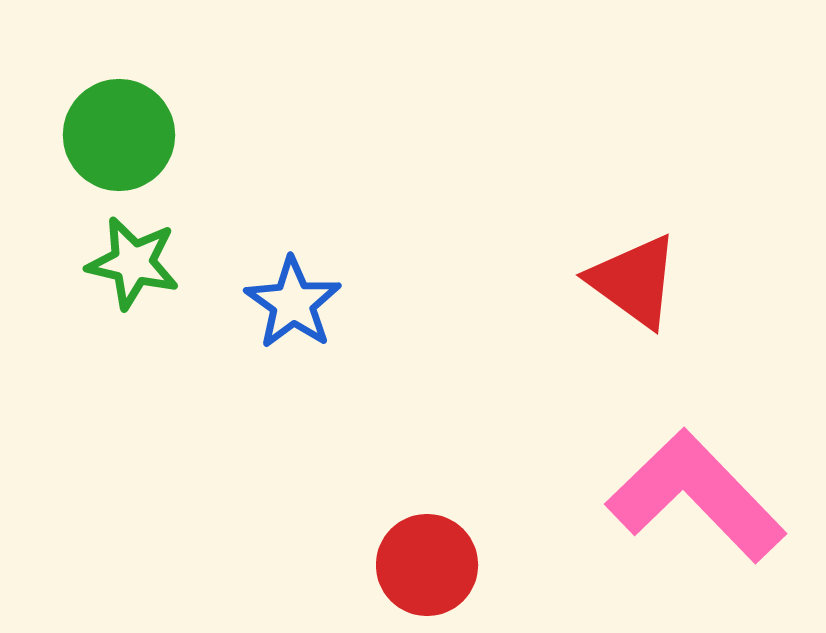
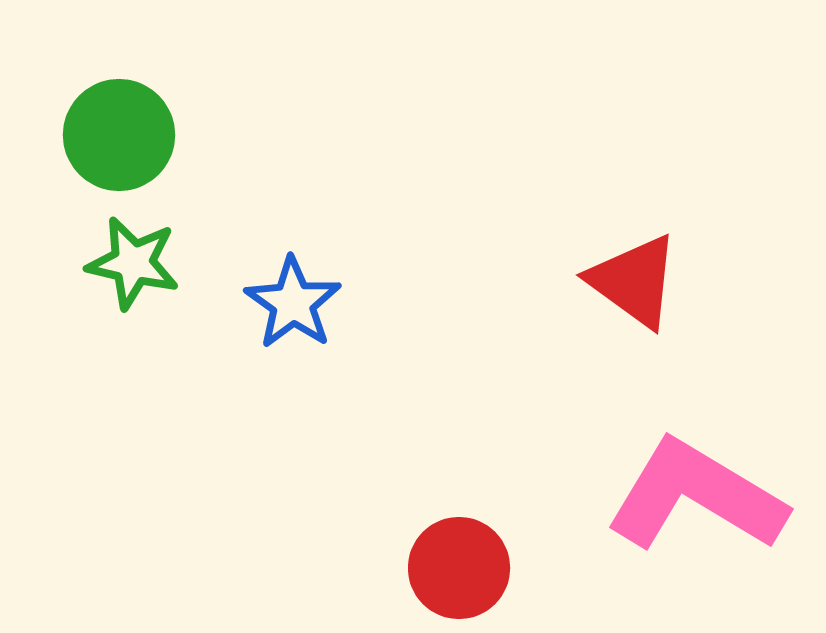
pink L-shape: rotated 15 degrees counterclockwise
red circle: moved 32 px right, 3 px down
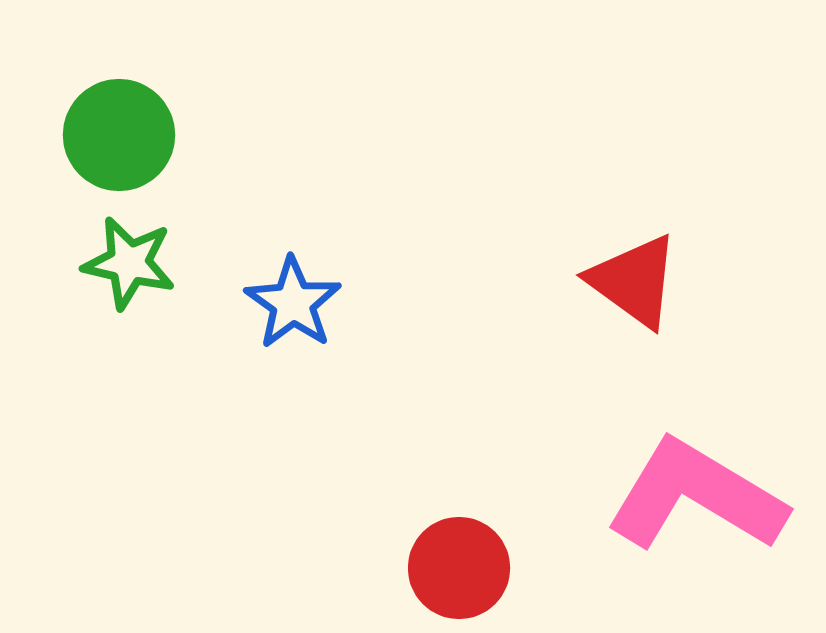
green star: moved 4 px left
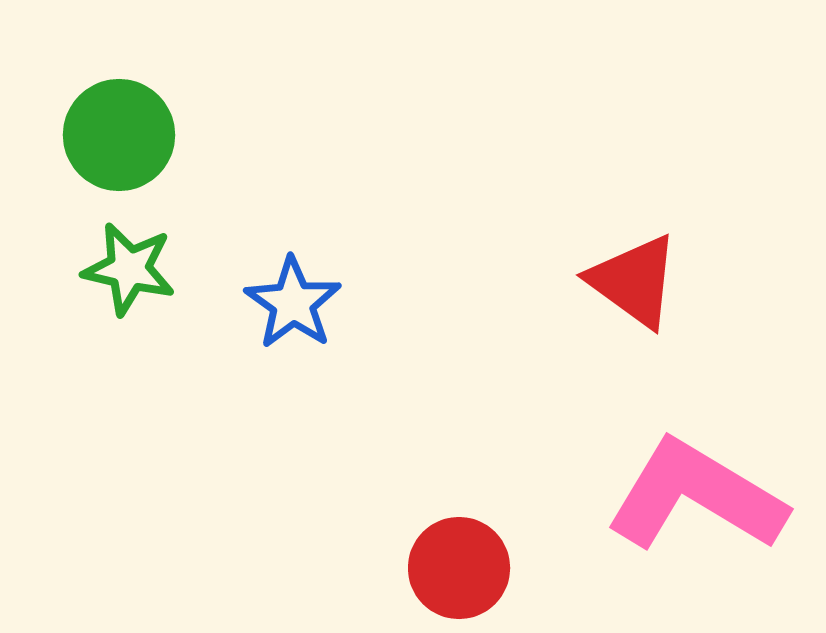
green star: moved 6 px down
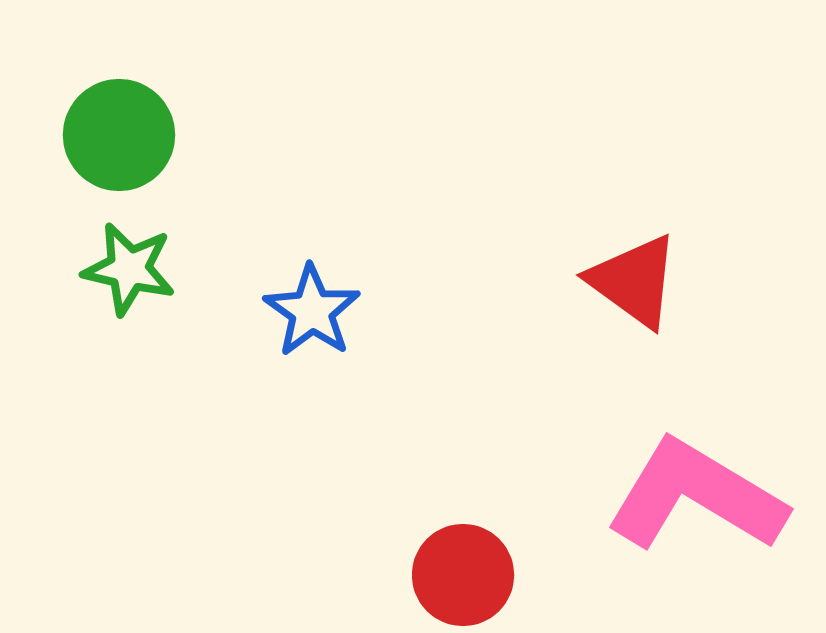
blue star: moved 19 px right, 8 px down
red circle: moved 4 px right, 7 px down
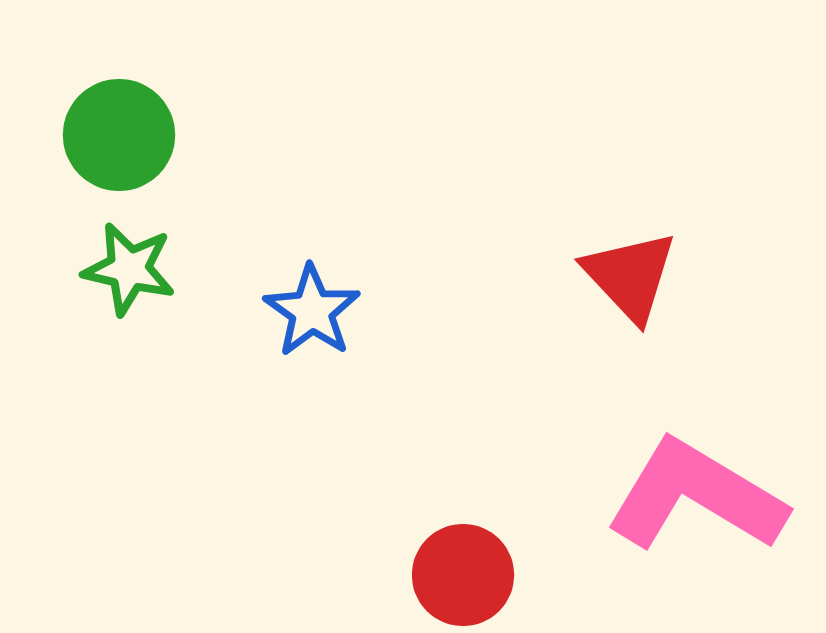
red triangle: moved 4 px left, 5 px up; rotated 11 degrees clockwise
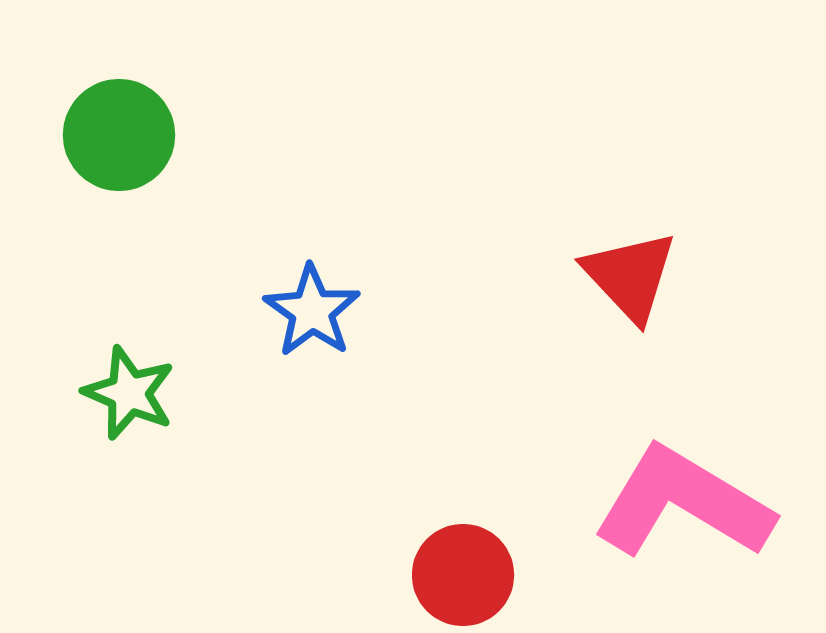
green star: moved 124 px down; rotated 10 degrees clockwise
pink L-shape: moved 13 px left, 7 px down
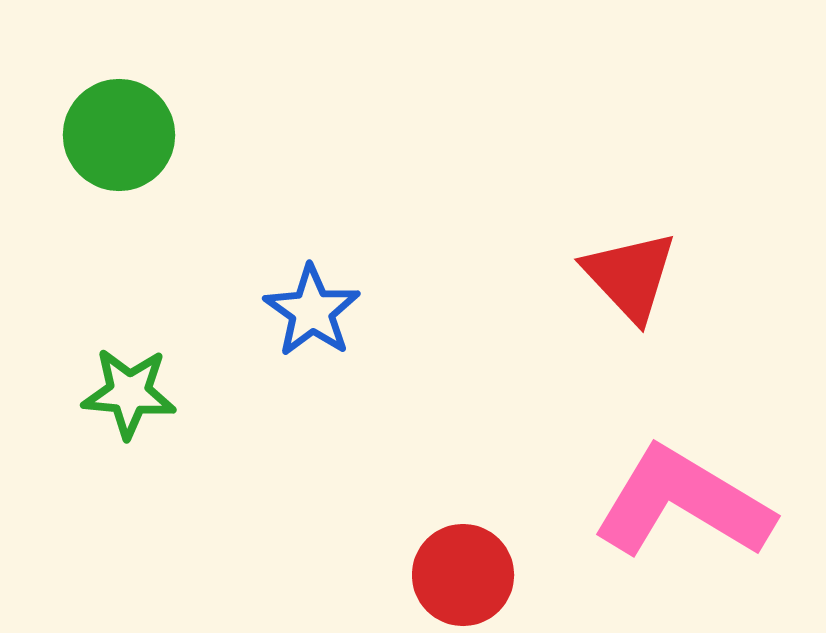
green star: rotated 18 degrees counterclockwise
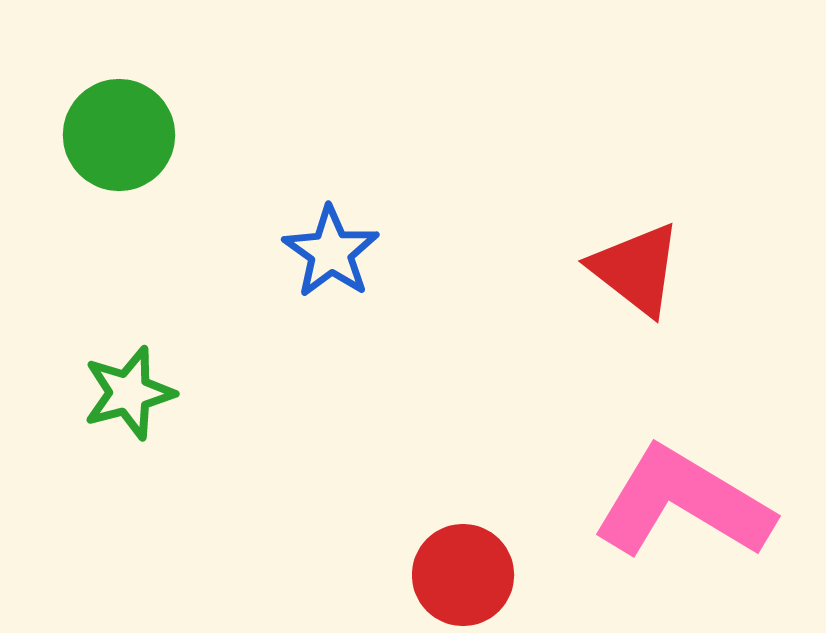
red triangle: moved 6 px right, 7 px up; rotated 9 degrees counterclockwise
blue star: moved 19 px right, 59 px up
green star: rotated 20 degrees counterclockwise
